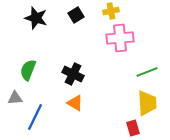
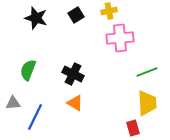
yellow cross: moved 2 px left
gray triangle: moved 2 px left, 5 px down
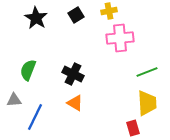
black star: rotated 15 degrees clockwise
gray triangle: moved 1 px right, 3 px up
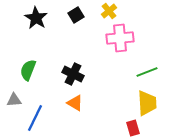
yellow cross: rotated 28 degrees counterclockwise
blue line: moved 1 px down
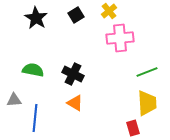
green semicircle: moved 5 px right; rotated 80 degrees clockwise
blue line: rotated 20 degrees counterclockwise
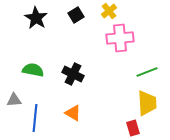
orange triangle: moved 2 px left, 10 px down
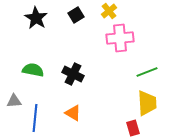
gray triangle: moved 1 px down
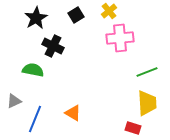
black star: rotated 10 degrees clockwise
black cross: moved 20 px left, 28 px up
gray triangle: rotated 21 degrees counterclockwise
blue line: moved 1 px down; rotated 16 degrees clockwise
red rectangle: rotated 56 degrees counterclockwise
